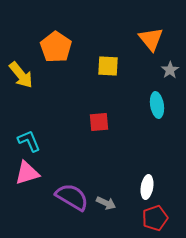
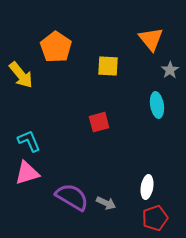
red square: rotated 10 degrees counterclockwise
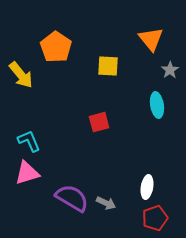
purple semicircle: moved 1 px down
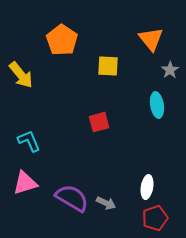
orange pentagon: moved 6 px right, 7 px up
pink triangle: moved 2 px left, 10 px down
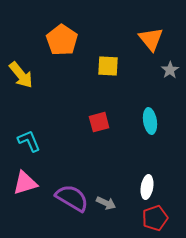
cyan ellipse: moved 7 px left, 16 px down
